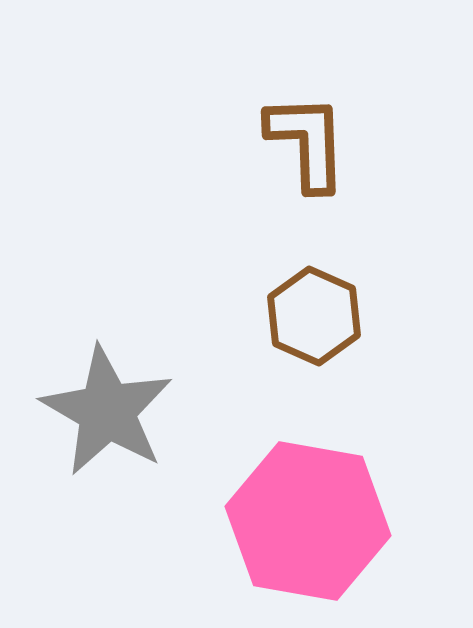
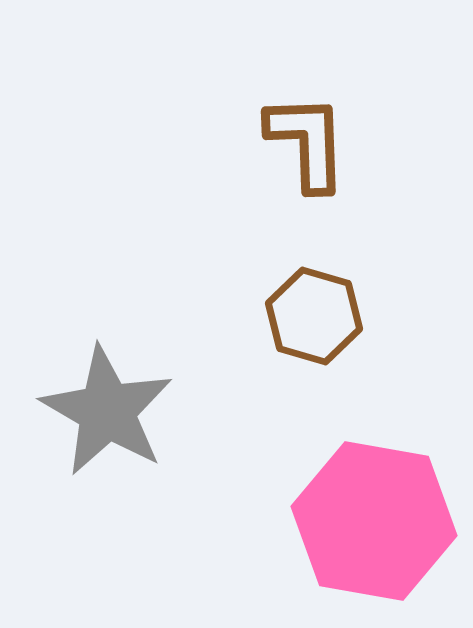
brown hexagon: rotated 8 degrees counterclockwise
pink hexagon: moved 66 px right
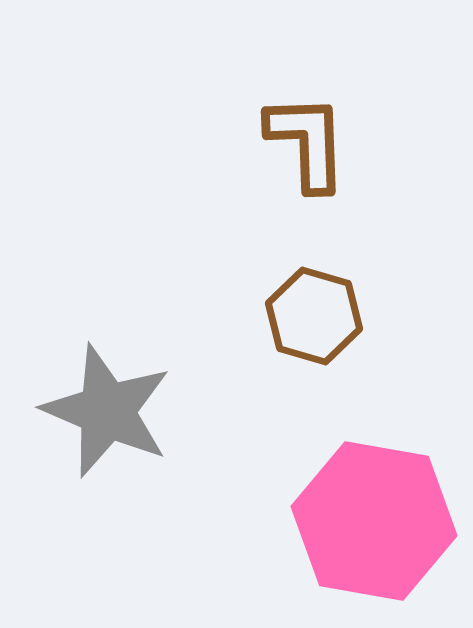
gray star: rotated 7 degrees counterclockwise
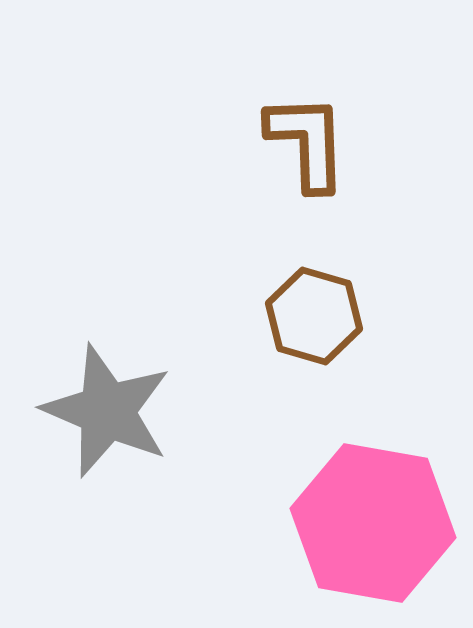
pink hexagon: moved 1 px left, 2 px down
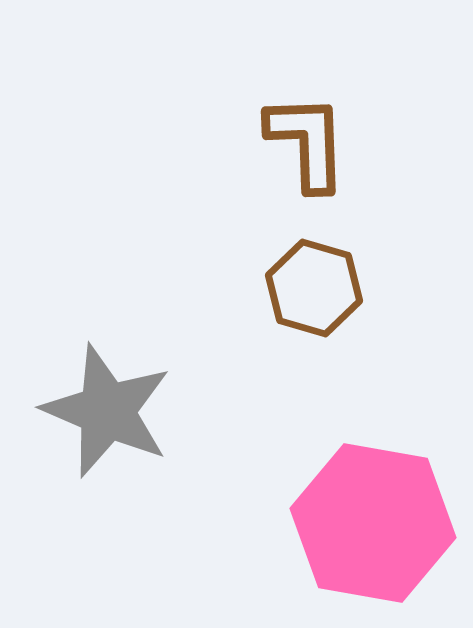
brown hexagon: moved 28 px up
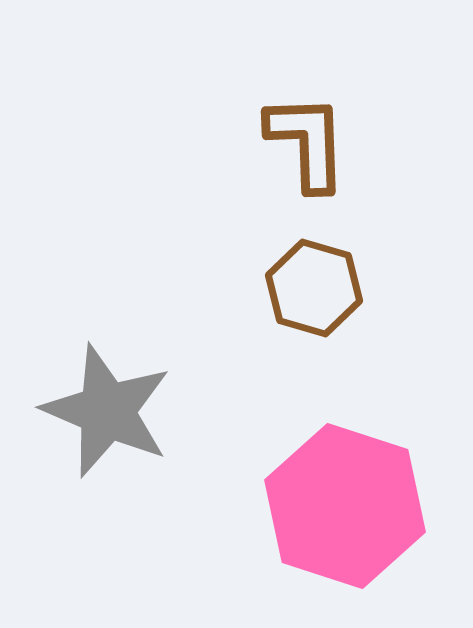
pink hexagon: moved 28 px left, 17 px up; rotated 8 degrees clockwise
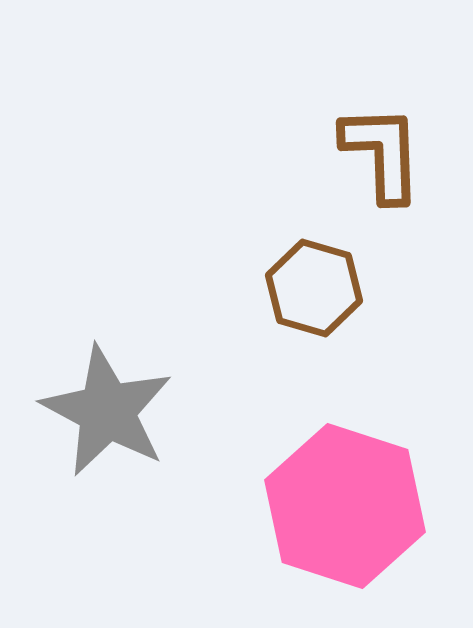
brown L-shape: moved 75 px right, 11 px down
gray star: rotated 5 degrees clockwise
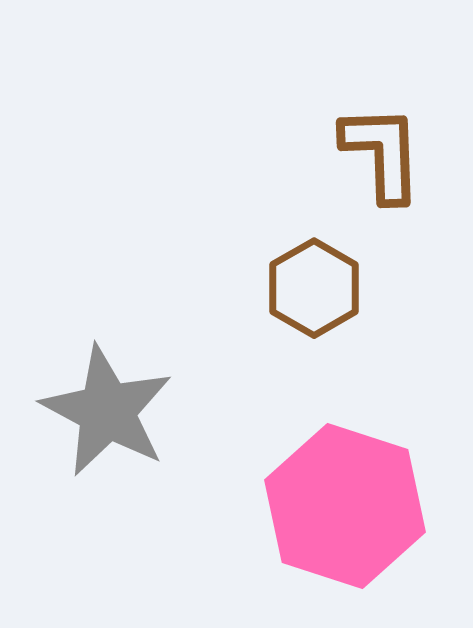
brown hexagon: rotated 14 degrees clockwise
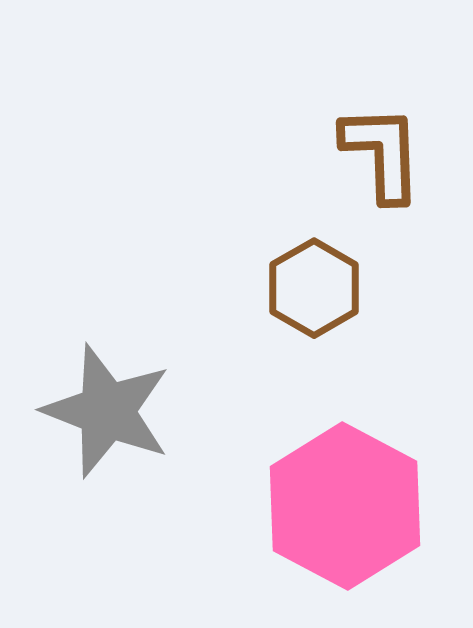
gray star: rotated 7 degrees counterclockwise
pink hexagon: rotated 10 degrees clockwise
